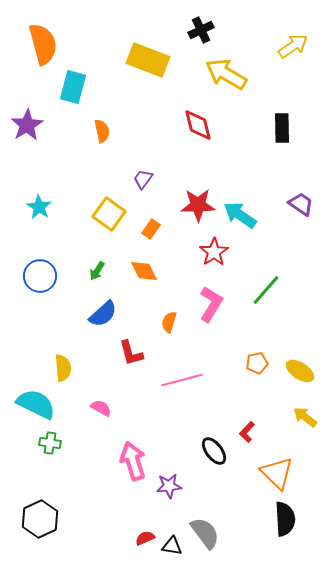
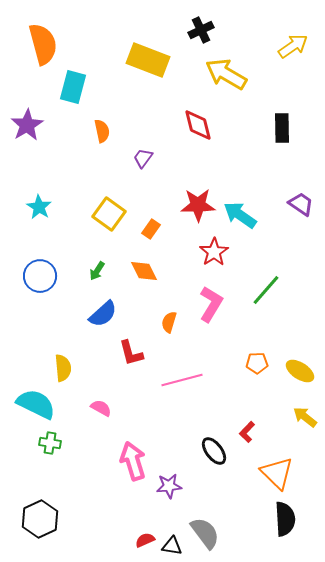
purple trapezoid at (143, 179): moved 21 px up
orange pentagon at (257, 363): rotated 10 degrees clockwise
red semicircle at (145, 538): moved 2 px down
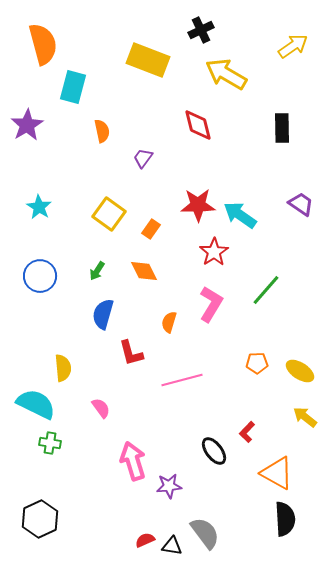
blue semicircle at (103, 314): rotated 148 degrees clockwise
pink semicircle at (101, 408): rotated 25 degrees clockwise
orange triangle at (277, 473): rotated 15 degrees counterclockwise
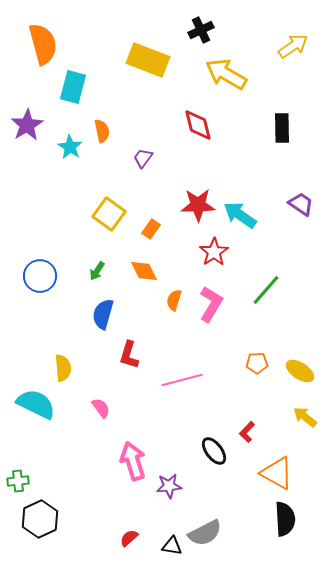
cyan star at (39, 207): moved 31 px right, 60 px up
orange semicircle at (169, 322): moved 5 px right, 22 px up
red L-shape at (131, 353): moved 2 px left, 2 px down; rotated 32 degrees clockwise
green cross at (50, 443): moved 32 px left, 38 px down; rotated 15 degrees counterclockwise
gray semicircle at (205, 533): rotated 100 degrees clockwise
red semicircle at (145, 540): moved 16 px left, 2 px up; rotated 18 degrees counterclockwise
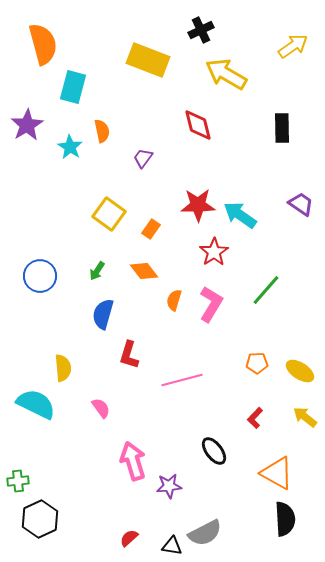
orange diamond at (144, 271): rotated 12 degrees counterclockwise
red L-shape at (247, 432): moved 8 px right, 14 px up
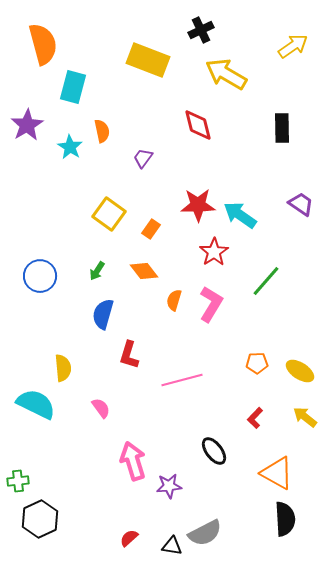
green line at (266, 290): moved 9 px up
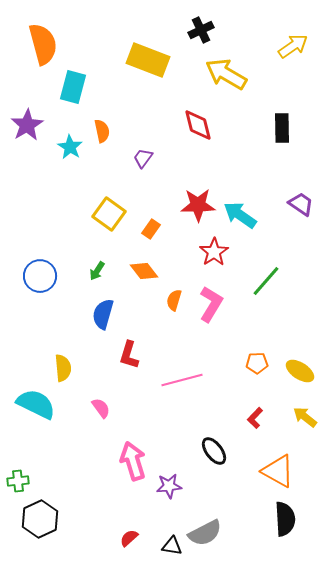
orange triangle at (277, 473): moved 1 px right, 2 px up
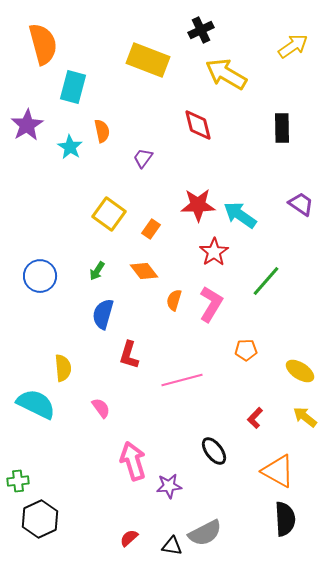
orange pentagon at (257, 363): moved 11 px left, 13 px up
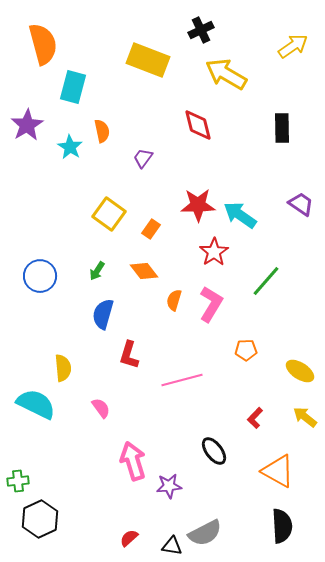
black semicircle at (285, 519): moved 3 px left, 7 px down
